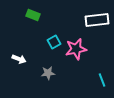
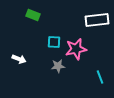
cyan square: rotated 32 degrees clockwise
gray star: moved 10 px right, 7 px up
cyan line: moved 2 px left, 3 px up
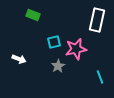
white rectangle: rotated 70 degrees counterclockwise
cyan square: rotated 16 degrees counterclockwise
gray star: rotated 24 degrees counterclockwise
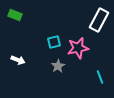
green rectangle: moved 18 px left
white rectangle: moved 2 px right; rotated 15 degrees clockwise
pink star: moved 2 px right, 1 px up
white arrow: moved 1 px left, 1 px down
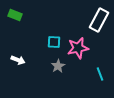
cyan square: rotated 16 degrees clockwise
cyan line: moved 3 px up
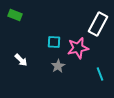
white rectangle: moved 1 px left, 4 px down
white arrow: moved 3 px right; rotated 24 degrees clockwise
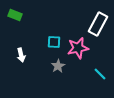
white arrow: moved 5 px up; rotated 32 degrees clockwise
cyan line: rotated 24 degrees counterclockwise
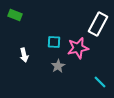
white arrow: moved 3 px right
cyan line: moved 8 px down
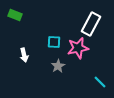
white rectangle: moved 7 px left
